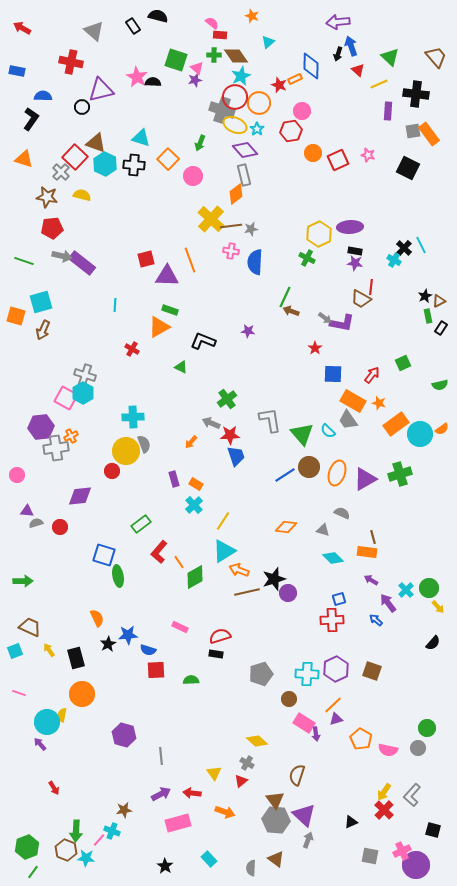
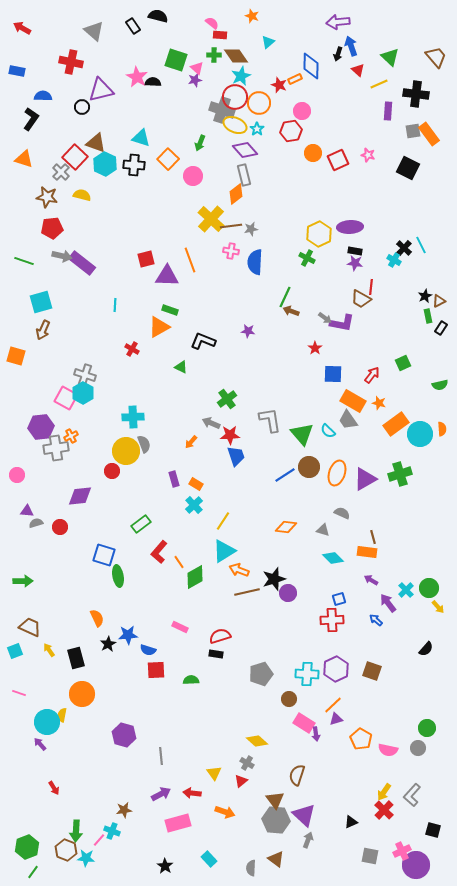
orange square at (16, 316): moved 40 px down
orange semicircle at (442, 429): rotated 56 degrees counterclockwise
black semicircle at (433, 643): moved 7 px left, 6 px down
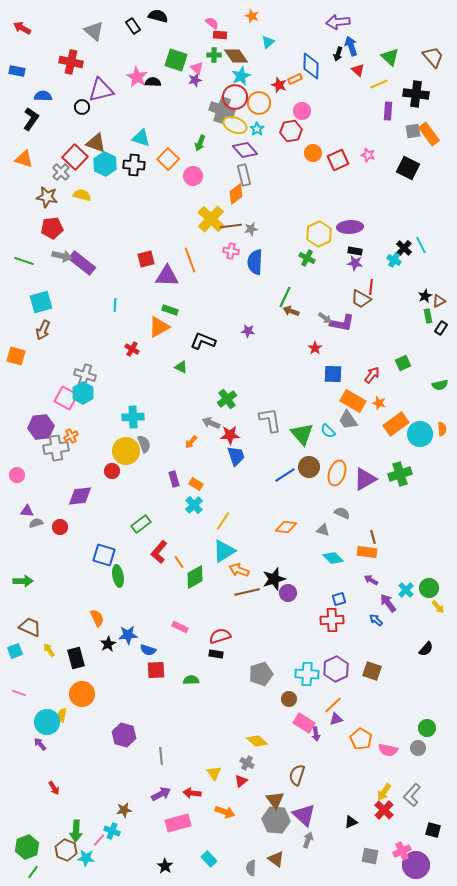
brown trapezoid at (436, 57): moved 3 px left
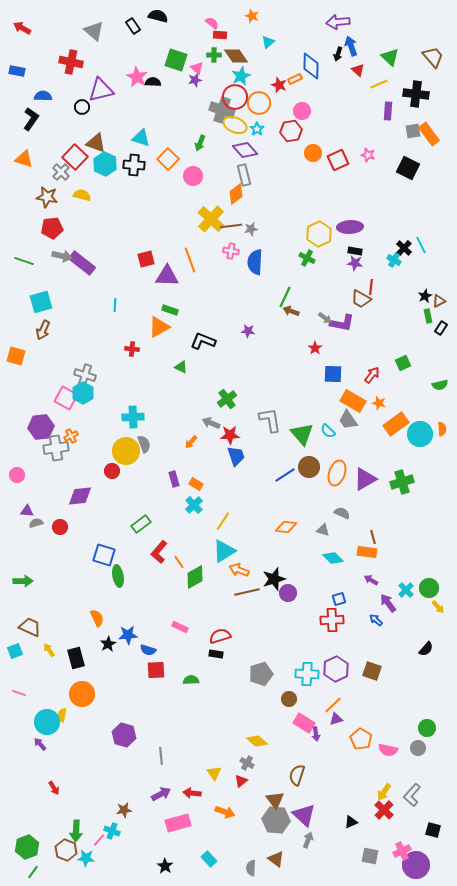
red cross at (132, 349): rotated 24 degrees counterclockwise
green cross at (400, 474): moved 2 px right, 8 px down
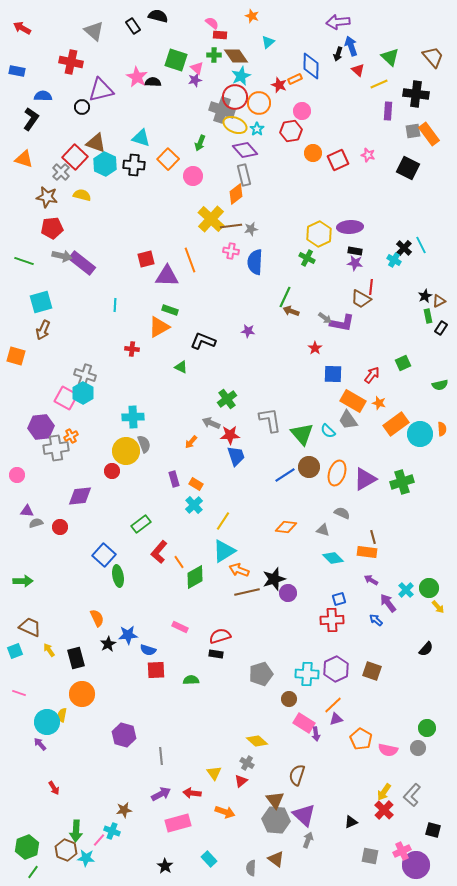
blue square at (104, 555): rotated 25 degrees clockwise
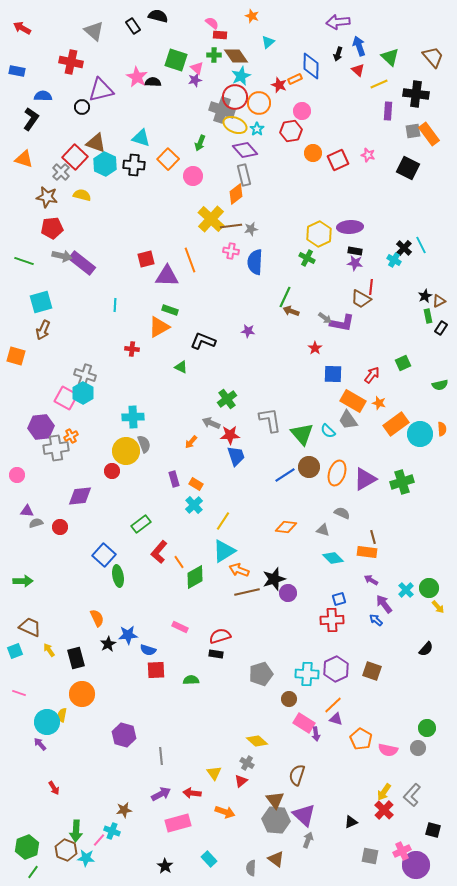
blue arrow at (351, 46): moved 8 px right
purple arrow at (388, 603): moved 4 px left, 1 px down
purple triangle at (336, 719): rotated 32 degrees clockwise
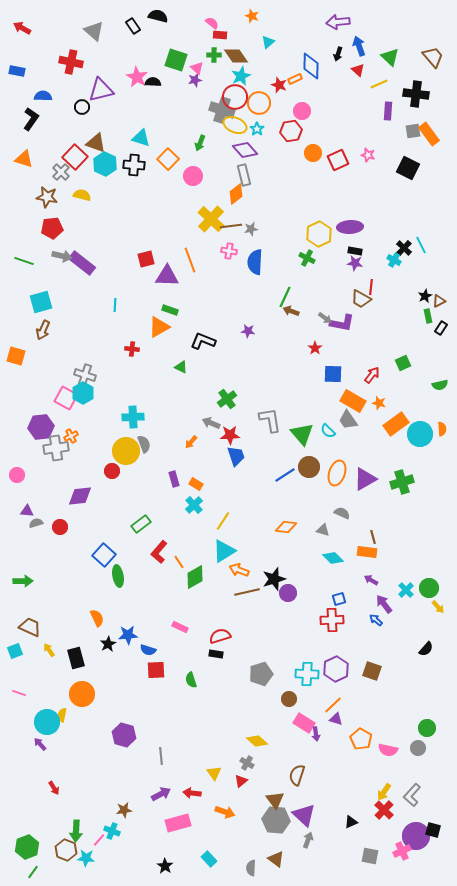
pink cross at (231, 251): moved 2 px left
green semicircle at (191, 680): rotated 105 degrees counterclockwise
purple circle at (416, 865): moved 29 px up
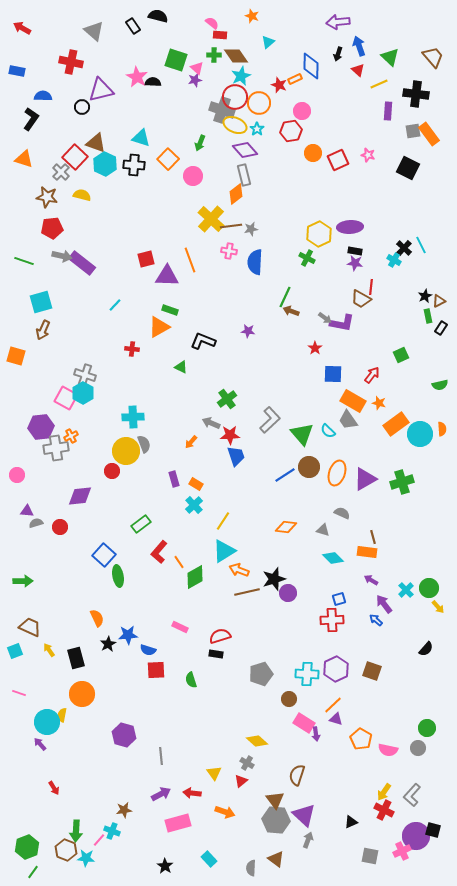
cyan line at (115, 305): rotated 40 degrees clockwise
green square at (403, 363): moved 2 px left, 8 px up
gray L-shape at (270, 420): rotated 56 degrees clockwise
red cross at (384, 810): rotated 18 degrees counterclockwise
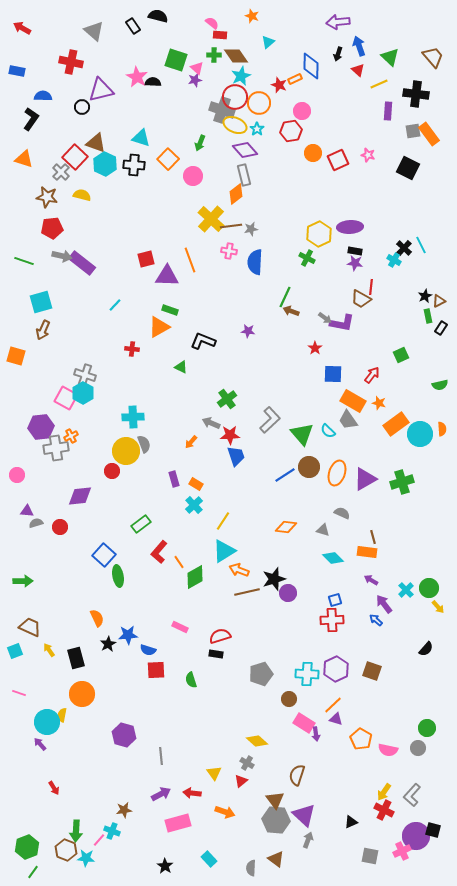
blue square at (339, 599): moved 4 px left, 1 px down
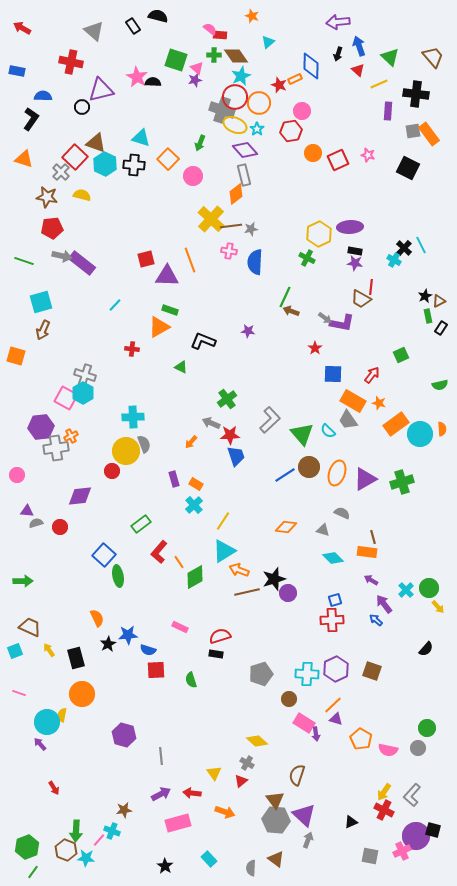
pink semicircle at (212, 23): moved 2 px left, 6 px down
